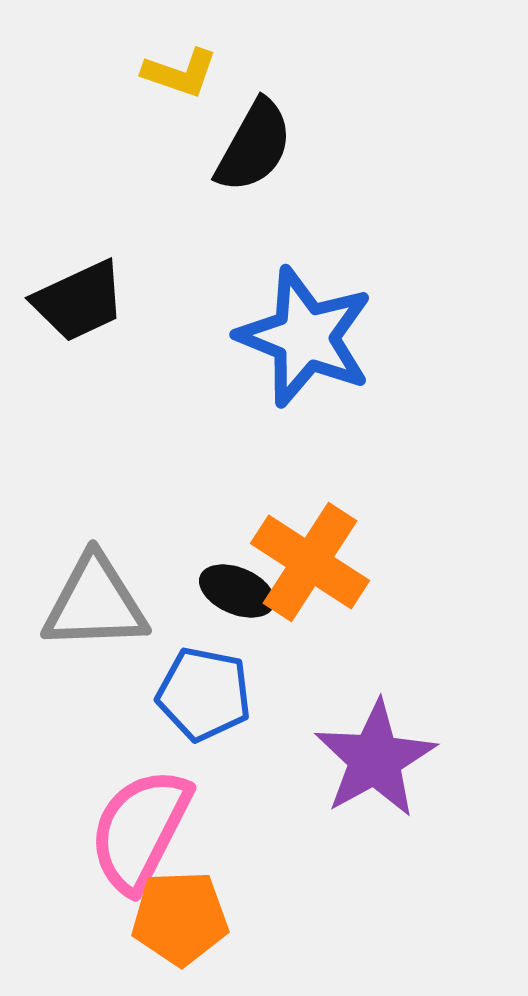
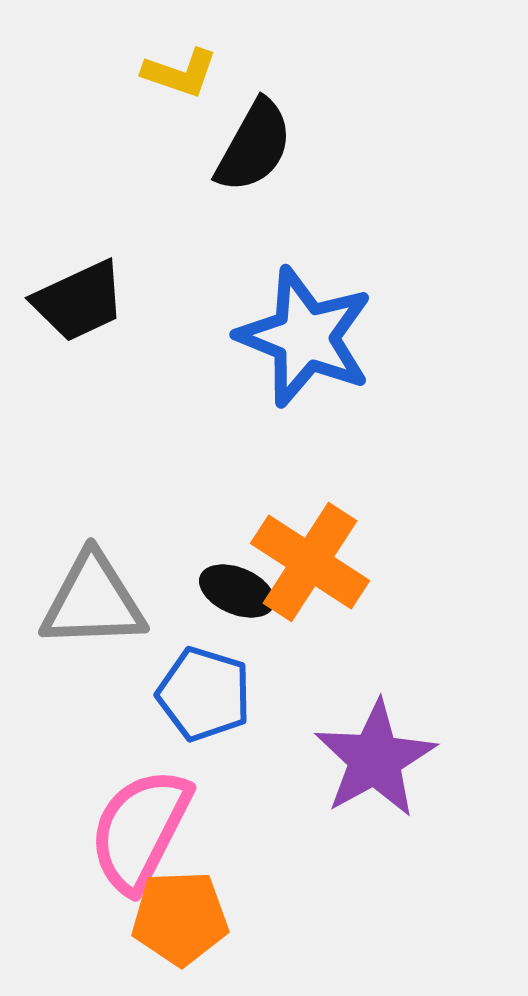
gray triangle: moved 2 px left, 2 px up
blue pentagon: rotated 6 degrees clockwise
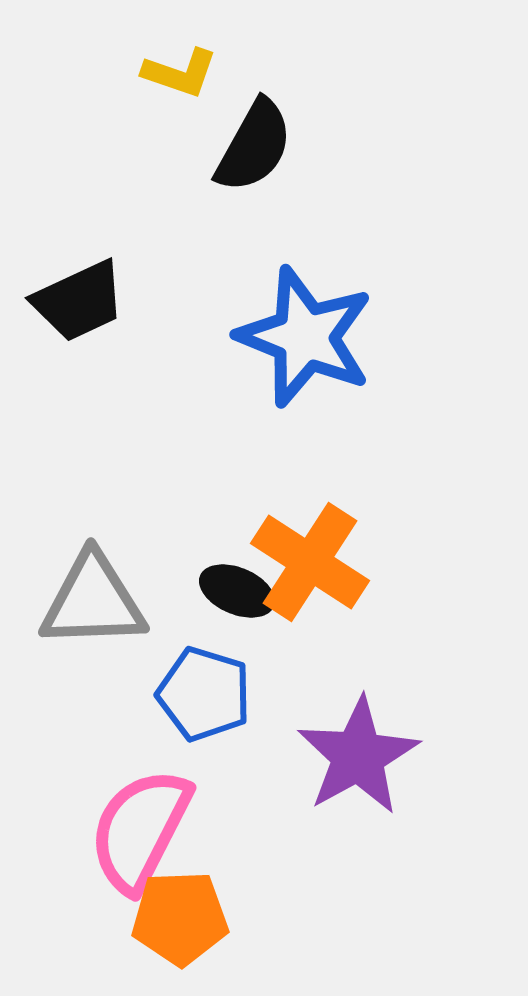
purple star: moved 17 px left, 3 px up
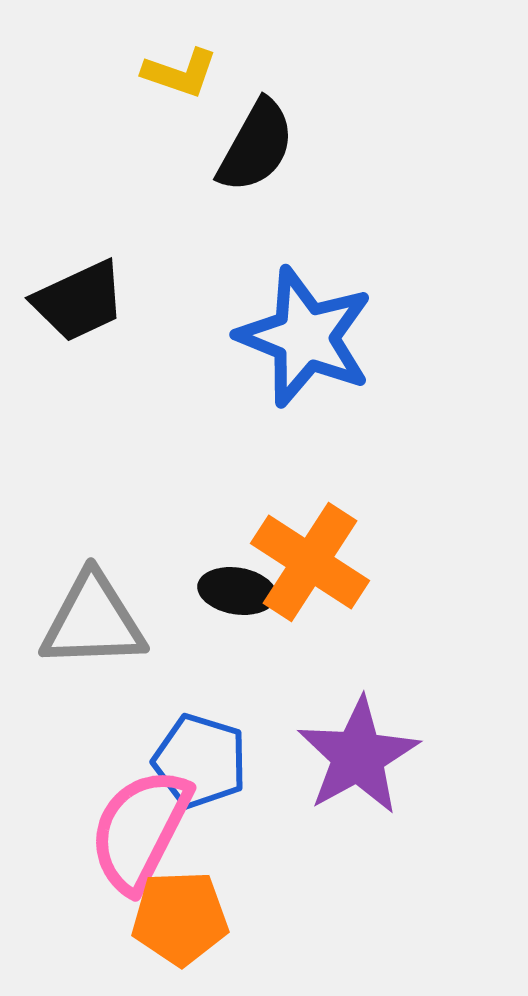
black semicircle: moved 2 px right
black ellipse: rotated 14 degrees counterclockwise
gray triangle: moved 20 px down
blue pentagon: moved 4 px left, 67 px down
